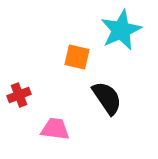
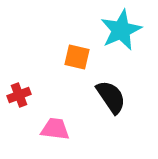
black semicircle: moved 4 px right, 1 px up
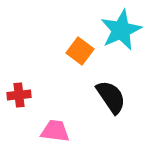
orange square: moved 3 px right, 6 px up; rotated 24 degrees clockwise
red cross: rotated 15 degrees clockwise
pink trapezoid: moved 2 px down
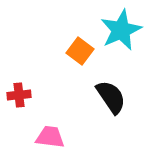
pink trapezoid: moved 5 px left, 6 px down
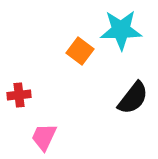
cyan star: rotated 24 degrees clockwise
black semicircle: moved 22 px right, 1 px down; rotated 72 degrees clockwise
pink trapezoid: moved 6 px left; rotated 72 degrees counterclockwise
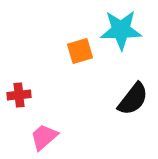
orange square: rotated 36 degrees clockwise
black semicircle: moved 1 px down
pink trapezoid: rotated 24 degrees clockwise
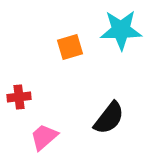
orange square: moved 10 px left, 4 px up
red cross: moved 2 px down
black semicircle: moved 24 px left, 19 px down
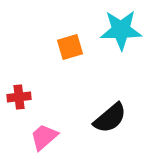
black semicircle: moved 1 px right; rotated 12 degrees clockwise
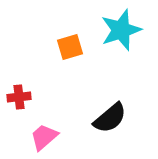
cyan star: rotated 18 degrees counterclockwise
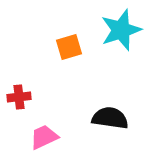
orange square: moved 1 px left
black semicircle: rotated 132 degrees counterclockwise
pink trapezoid: rotated 16 degrees clockwise
